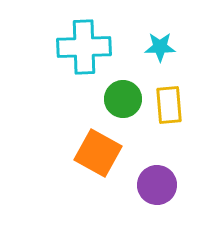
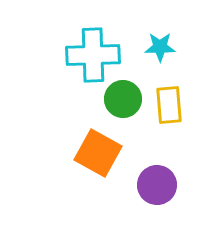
cyan cross: moved 9 px right, 8 px down
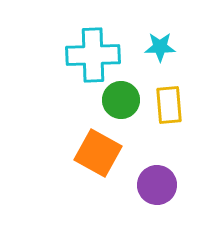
green circle: moved 2 px left, 1 px down
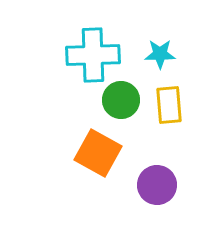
cyan star: moved 7 px down
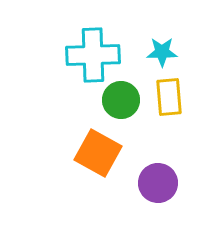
cyan star: moved 2 px right, 2 px up
yellow rectangle: moved 8 px up
purple circle: moved 1 px right, 2 px up
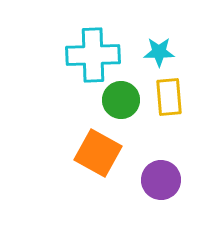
cyan star: moved 3 px left
purple circle: moved 3 px right, 3 px up
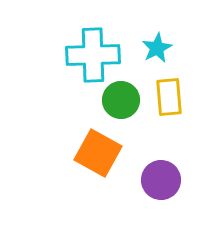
cyan star: moved 2 px left, 4 px up; rotated 28 degrees counterclockwise
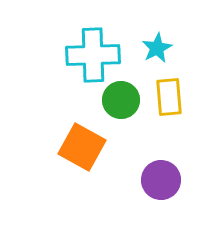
orange square: moved 16 px left, 6 px up
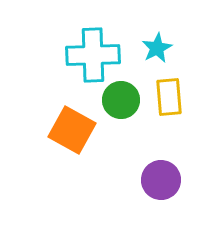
orange square: moved 10 px left, 17 px up
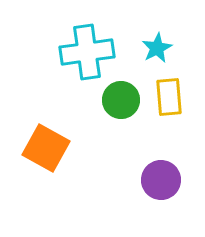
cyan cross: moved 6 px left, 3 px up; rotated 6 degrees counterclockwise
orange square: moved 26 px left, 18 px down
